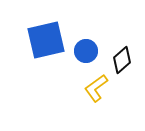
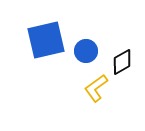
black diamond: moved 2 px down; rotated 12 degrees clockwise
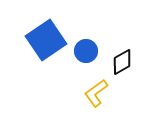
blue square: rotated 21 degrees counterclockwise
yellow L-shape: moved 5 px down
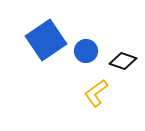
black diamond: moved 1 px right, 1 px up; rotated 48 degrees clockwise
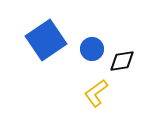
blue circle: moved 6 px right, 2 px up
black diamond: moved 1 px left; rotated 28 degrees counterclockwise
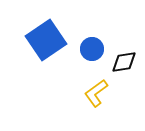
black diamond: moved 2 px right, 1 px down
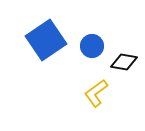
blue circle: moved 3 px up
black diamond: rotated 20 degrees clockwise
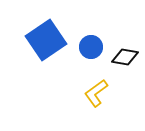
blue circle: moved 1 px left, 1 px down
black diamond: moved 1 px right, 5 px up
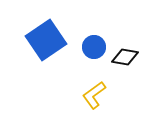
blue circle: moved 3 px right
yellow L-shape: moved 2 px left, 2 px down
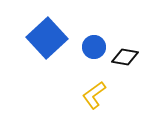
blue square: moved 1 px right, 2 px up; rotated 9 degrees counterclockwise
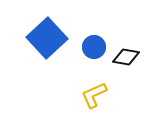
black diamond: moved 1 px right
yellow L-shape: rotated 12 degrees clockwise
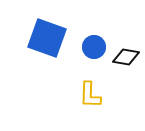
blue square: rotated 27 degrees counterclockwise
yellow L-shape: moved 4 px left; rotated 64 degrees counterclockwise
